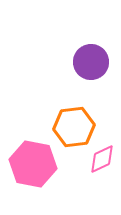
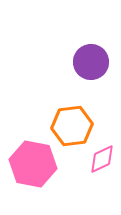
orange hexagon: moved 2 px left, 1 px up
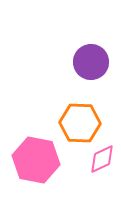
orange hexagon: moved 8 px right, 3 px up; rotated 9 degrees clockwise
pink hexagon: moved 3 px right, 4 px up
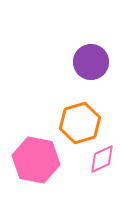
orange hexagon: rotated 18 degrees counterclockwise
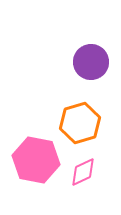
pink diamond: moved 19 px left, 13 px down
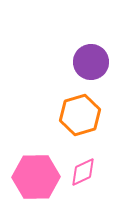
orange hexagon: moved 8 px up
pink hexagon: moved 17 px down; rotated 12 degrees counterclockwise
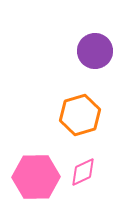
purple circle: moved 4 px right, 11 px up
